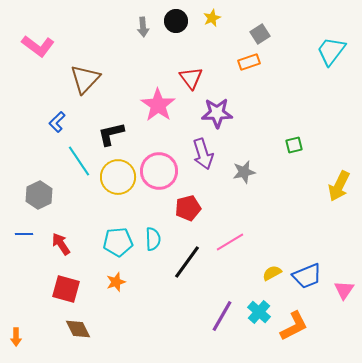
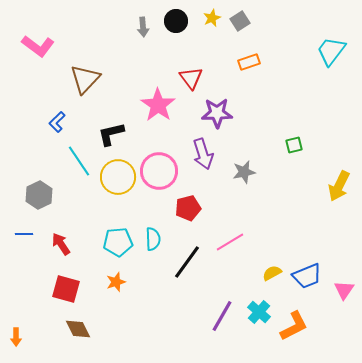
gray square: moved 20 px left, 13 px up
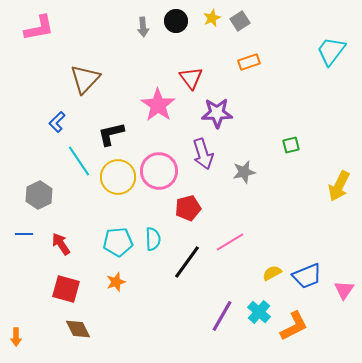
pink L-shape: moved 1 px right, 18 px up; rotated 48 degrees counterclockwise
green square: moved 3 px left
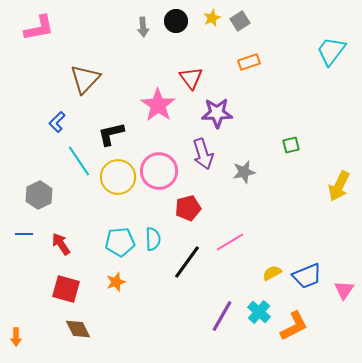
cyan pentagon: moved 2 px right
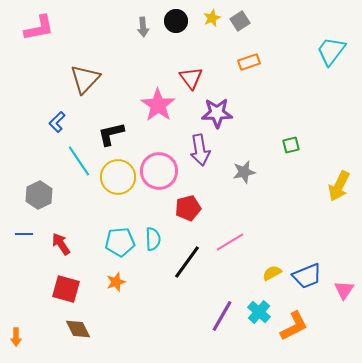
purple arrow: moved 3 px left, 4 px up; rotated 8 degrees clockwise
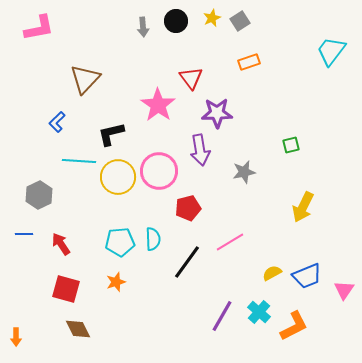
cyan line: rotated 52 degrees counterclockwise
yellow arrow: moved 36 px left, 21 px down
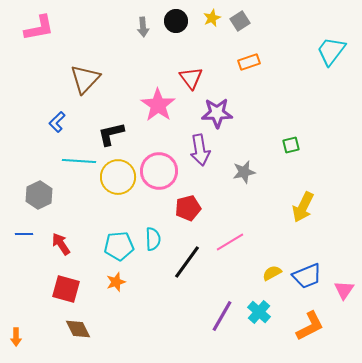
cyan pentagon: moved 1 px left, 4 px down
orange L-shape: moved 16 px right
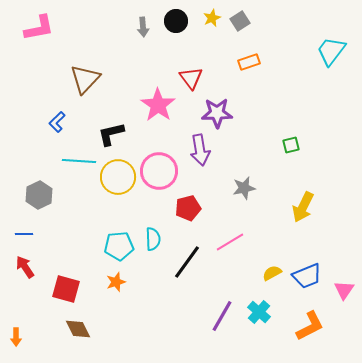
gray star: moved 16 px down
red arrow: moved 36 px left, 23 px down
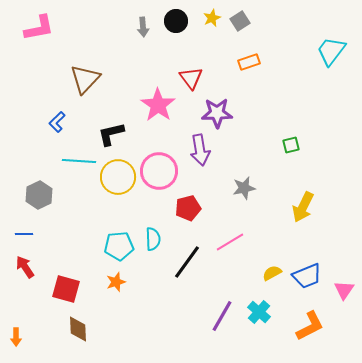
brown diamond: rotated 24 degrees clockwise
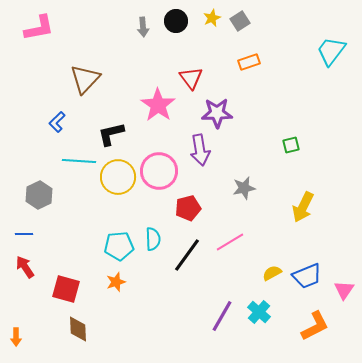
black line: moved 7 px up
orange L-shape: moved 5 px right
